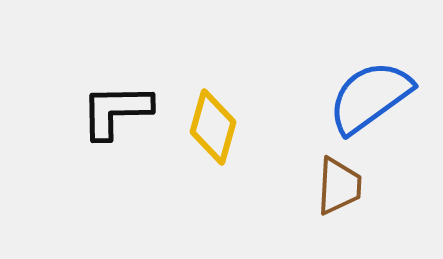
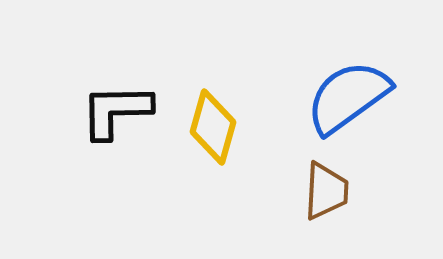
blue semicircle: moved 22 px left
brown trapezoid: moved 13 px left, 5 px down
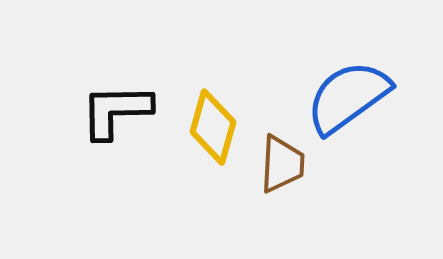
brown trapezoid: moved 44 px left, 27 px up
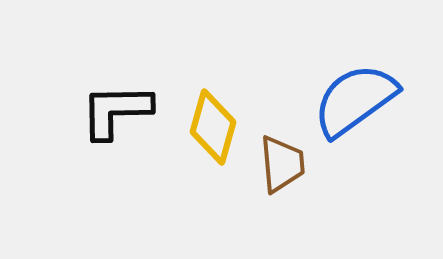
blue semicircle: moved 7 px right, 3 px down
brown trapezoid: rotated 8 degrees counterclockwise
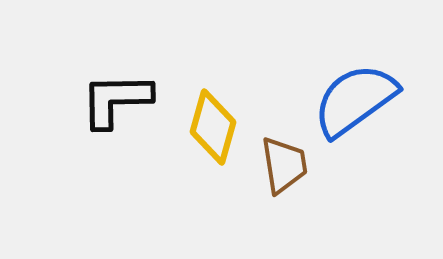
black L-shape: moved 11 px up
brown trapezoid: moved 2 px right, 1 px down; rotated 4 degrees counterclockwise
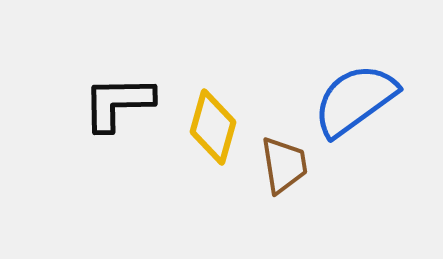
black L-shape: moved 2 px right, 3 px down
